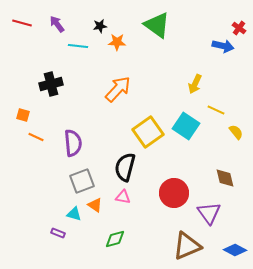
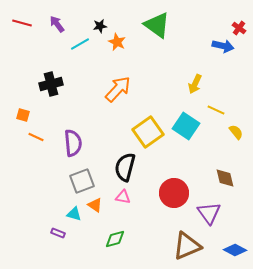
orange star: rotated 24 degrees clockwise
cyan line: moved 2 px right, 2 px up; rotated 36 degrees counterclockwise
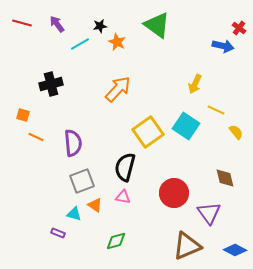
green diamond: moved 1 px right, 2 px down
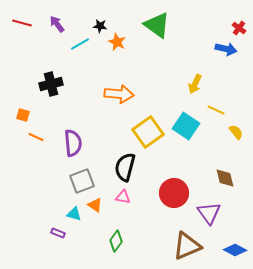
black star: rotated 16 degrees clockwise
blue arrow: moved 3 px right, 3 px down
orange arrow: moved 1 px right, 5 px down; rotated 52 degrees clockwise
green diamond: rotated 40 degrees counterclockwise
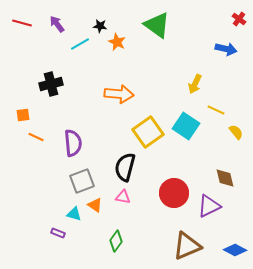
red cross: moved 9 px up
orange square: rotated 24 degrees counterclockwise
purple triangle: moved 7 px up; rotated 40 degrees clockwise
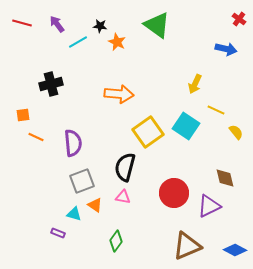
cyan line: moved 2 px left, 2 px up
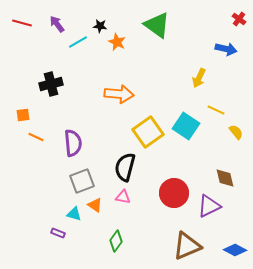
yellow arrow: moved 4 px right, 6 px up
